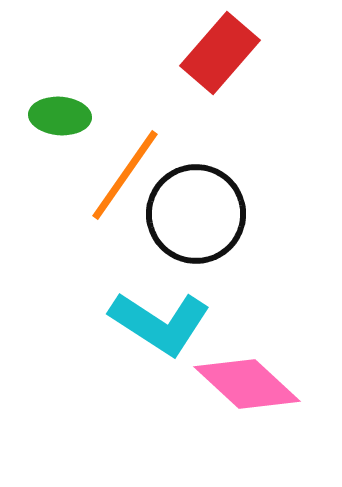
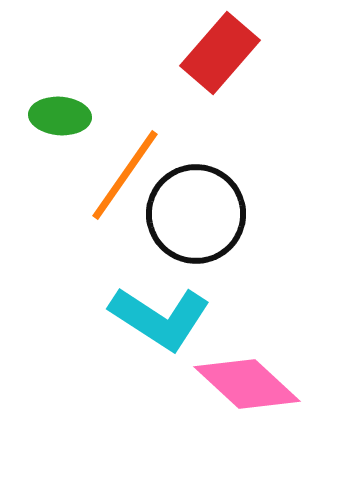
cyan L-shape: moved 5 px up
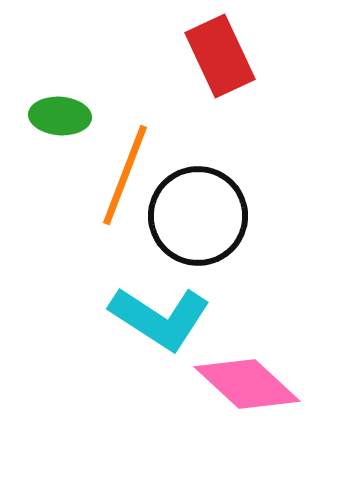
red rectangle: moved 3 px down; rotated 66 degrees counterclockwise
orange line: rotated 14 degrees counterclockwise
black circle: moved 2 px right, 2 px down
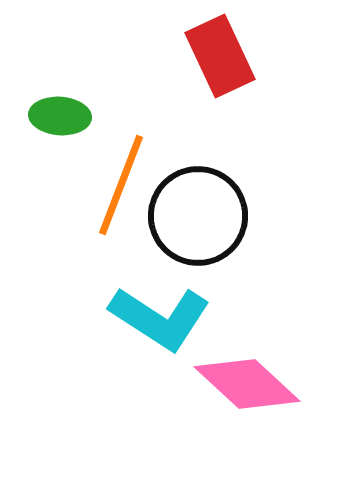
orange line: moved 4 px left, 10 px down
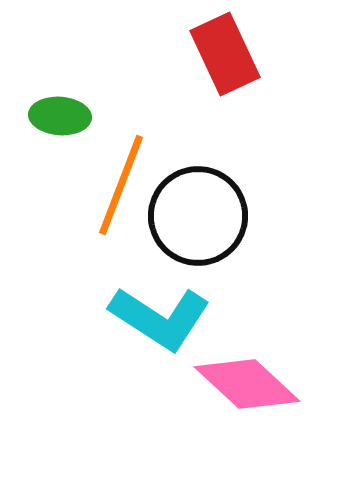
red rectangle: moved 5 px right, 2 px up
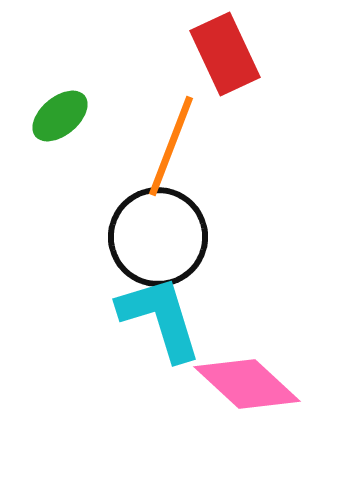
green ellipse: rotated 44 degrees counterclockwise
orange line: moved 50 px right, 39 px up
black circle: moved 40 px left, 21 px down
cyan L-shape: rotated 140 degrees counterclockwise
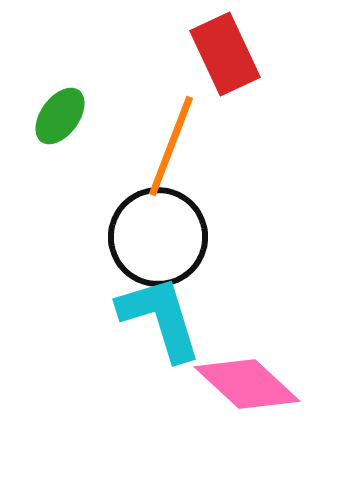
green ellipse: rotated 14 degrees counterclockwise
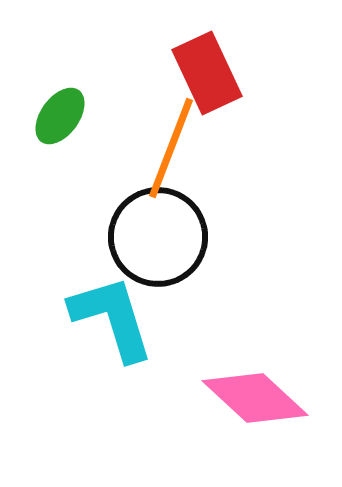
red rectangle: moved 18 px left, 19 px down
orange line: moved 2 px down
cyan L-shape: moved 48 px left
pink diamond: moved 8 px right, 14 px down
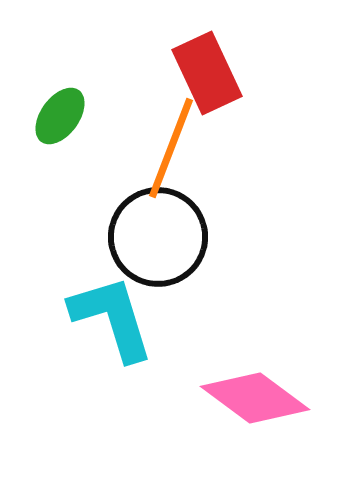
pink diamond: rotated 6 degrees counterclockwise
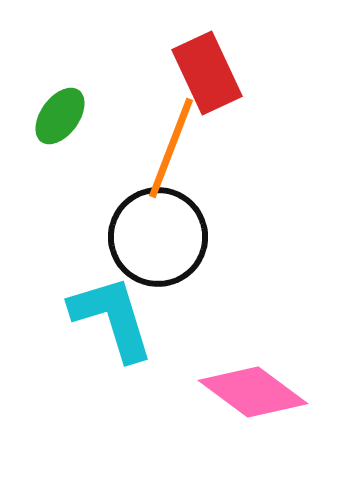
pink diamond: moved 2 px left, 6 px up
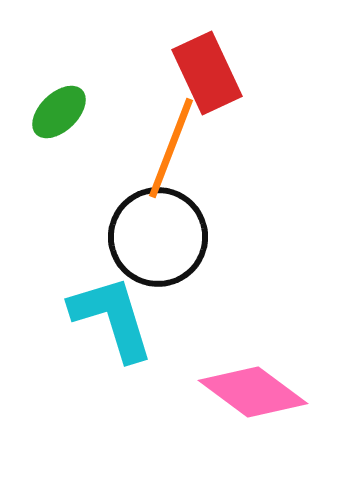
green ellipse: moved 1 px left, 4 px up; rotated 10 degrees clockwise
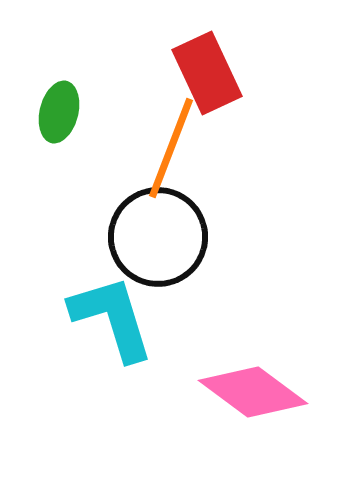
green ellipse: rotated 32 degrees counterclockwise
